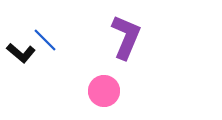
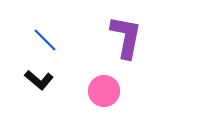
purple L-shape: rotated 12 degrees counterclockwise
black L-shape: moved 18 px right, 27 px down
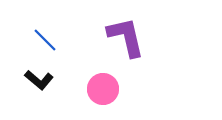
purple L-shape: rotated 24 degrees counterclockwise
pink circle: moved 1 px left, 2 px up
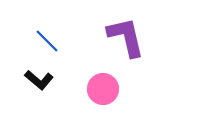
blue line: moved 2 px right, 1 px down
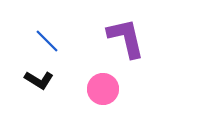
purple L-shape: moved 1 px down
black L-shape: rotated 8 degrees counterclockwise
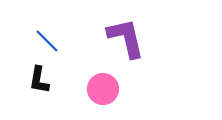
black L-shape: rotated 68 degrees clockwise
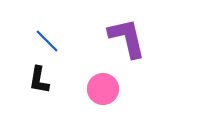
purple L-shape: moved 1 px right
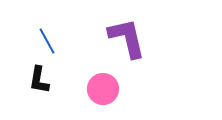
blue line: rotated 16 degrees clockwise
